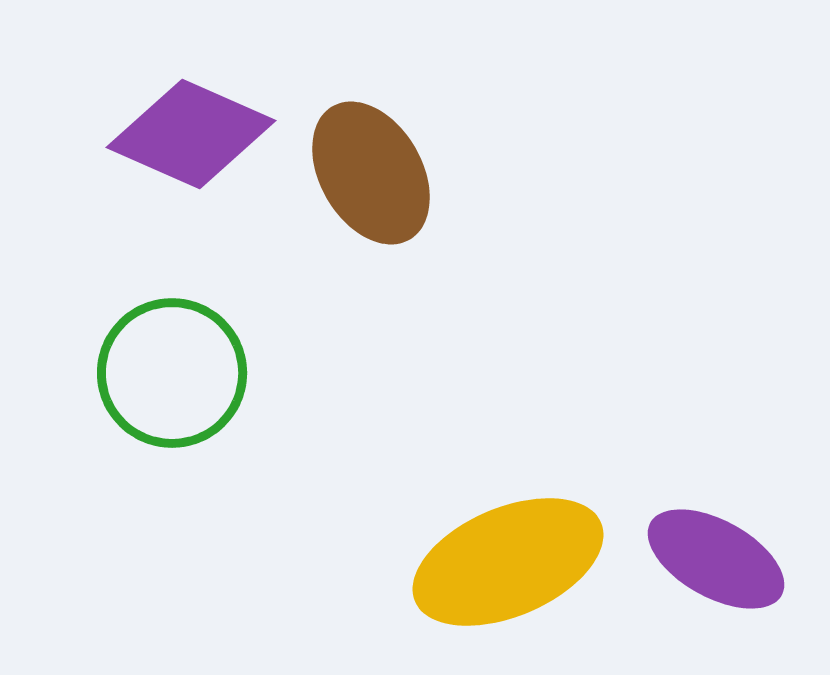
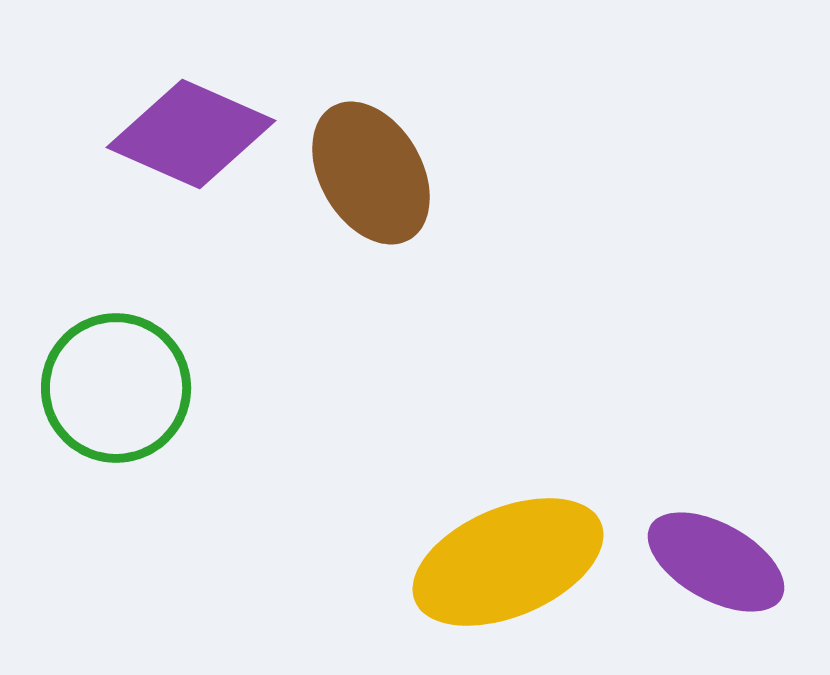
green circle: moved 56 px left, 15 px down
purple ellipse: moved 3 px down
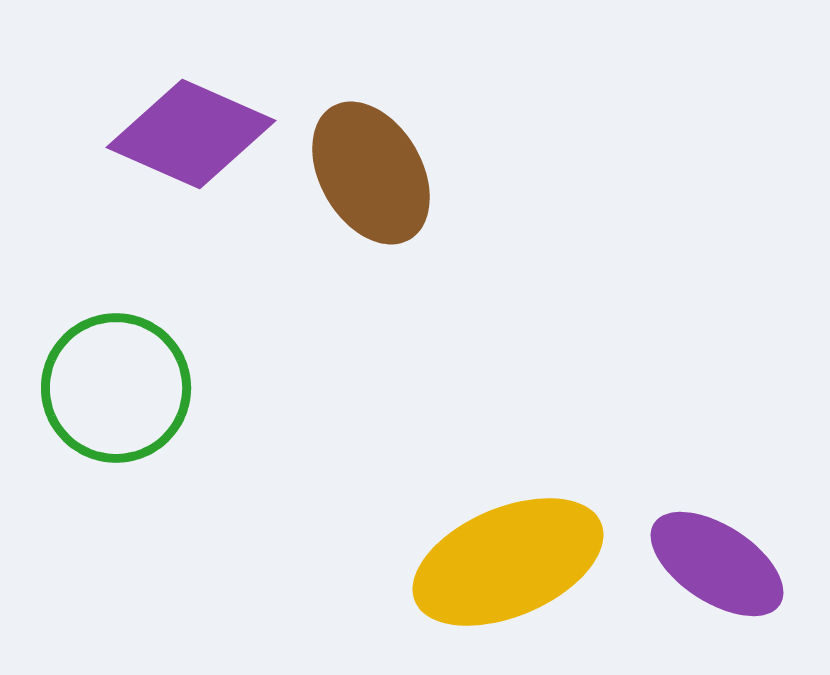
purple ellipse: moved 1 px right, 2 px down; rotated 4 degrees clockwise
